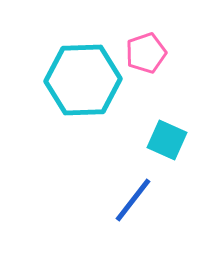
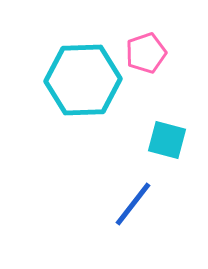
cyan square: rotated 9 degrees counterclockwise
blue line: moved 4 px down
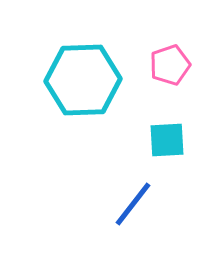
pink pentagon: moved 24 px right, 12 px down
cyan square: rotated 18 degrees counterclockwise
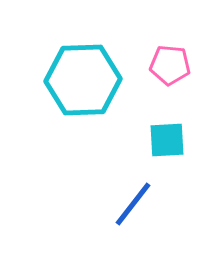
pink pentagon: rotated 24 degrees clockwise
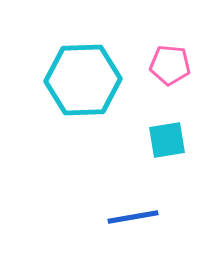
cyan square: rotated 6 degrees counterclockwise
blue line: moved 13 px down; rotated 42 degrees clockwise
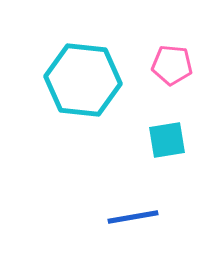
pink pentagon: moved 2 px right
cyan hexagon: rotated 8 degrees clockwise
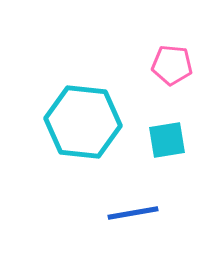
cyan hexagon: moved 42 px down
blue line: moved 4 px up
